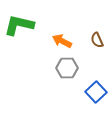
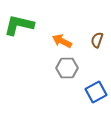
brown semicircle: rotated 42 degrees clockwise
blue square: rotated 15 degrees clockwise
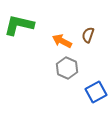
brown semicircle: moved 9 px left, 5 px up
gray hexagon: rotated 25 degrees clockwise
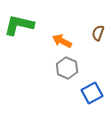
brown semicircle: moved 10 px right, 2 px up
blue square: moved 4 px left, 1 px down
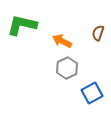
green L-shape: moved 3 px right
gray hexagon: rotated 10 degrees clockwise
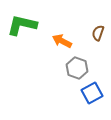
gray hexagon: moved 10 px right; rotated 15 degrees counterclockwise
